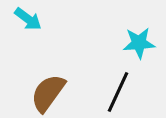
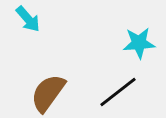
cyan arrow: rotated 12 degrees clockwise
black line: rotated 27 degrees clockwise
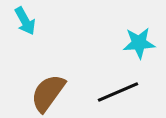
cyan arrow: moved 3 px left, 2 px down; rotated 12 degrees clockwise
black line: rotated 15 degrees clockwise
